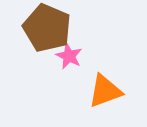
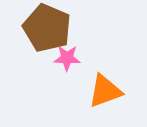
pink star: moved 2 px left, 2 px down; rotated 24 degrees counterclockwise
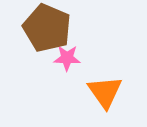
orange triangle: moved 1 px down; rotated 45 degrees counterclockwise
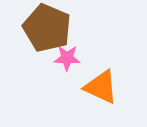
orange triangle: moved 4 px left, 5 px up; rotated 30 degrees counterclockwise
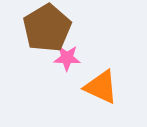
brown pentagon: rotated 18 degrees clockwise
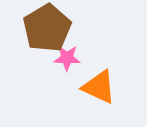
orange triangle: moved 2 px left
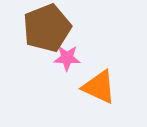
brown pentagon: rotated 9 degrees clockwise
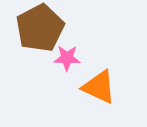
brown pentagon: moved 7 px left; rotated 6 degrees counterclockwise
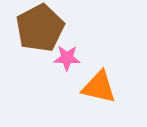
orange triangle: rotated 12 degrees counterclockwise
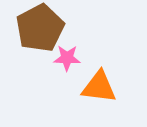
orange triangle: rotated 6 degrees counterclockwise
